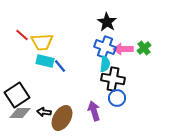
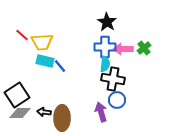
blue cross: rotated 20 degrees counterclockwise
blue circle: moved 2 px down
purple arrow: moved 7 px right, 1 px down
brown ellipse: rotated 30 degrees counterclockwise
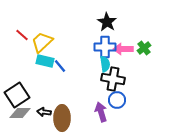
yellow trapezoid: rotated 140 degrees clockwise
cyan semicircle: rotated 14 degrees counterclockwise
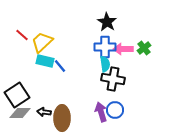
blue circle: moved 2 px left, 10 px down
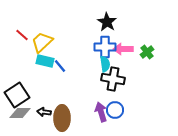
green cross: moved 3 px right, 4 px down
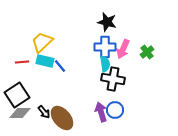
black star: rotated 18 degrees counterclockwise
red line: moved 27 px down; rotated 48 degrees counterclockwise
pink arrow: rotated 66 degrees counterclockwise
black arrow: rotated 136 degrees counterclockwise
brown ellipse: rotated 40 degrees counterclockwise
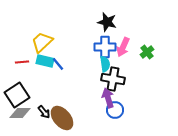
pink arrow: moved 2 px up
blue line: moved 2 px left, 2 px up
purple arrow: moved 7 px right, 14 px up
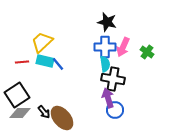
green cross: rotated 16 degrees counterclockwise
